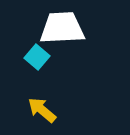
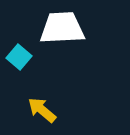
cyan square: moved 18 px left
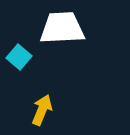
yellow arrow: rotated 72 degrees clockwise
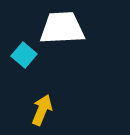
cyan square: moved 5 px right, 2 px up
